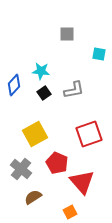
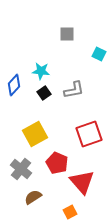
cyan square: rotated 16 degrees clockwise
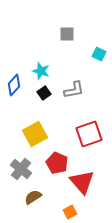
cyan star: rotated 12 degrees clockwise
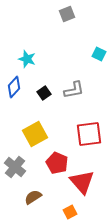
gray square: moved 20 px up; rotated 21 degrees counterclockwise
cyan star: moved 14 px left, 12 px up
blue diamond: moved 2 px down
red square: rotated 12 degrees clockwise
gray cross: moved 6 px left, 2 px up
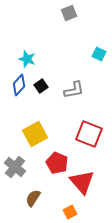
gray square: moved 2 px right, 1 px up
blue diamond: moved 5 px right, 2 px up
black square: moved 3 px left, 7 px up
red square: rotated 28 degrees clockwise
brown semicircle: moved 1 px down; rotated 24 degrees counterclockwise
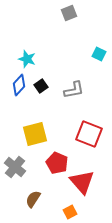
yellow square: rotated 15 degrees clockwise
brown semicircle: moved 1 px down
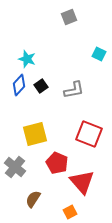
gray square: moved 4 px down
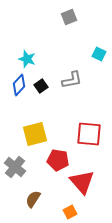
gray L-shape: moved 2 px left, 10 px up
red square: rotated 16 degrees counterclockwise
red pentagon: moved 1 px right, 3 px up; rotated 15 degrees counterclockwise
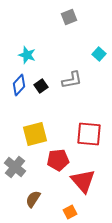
cyan square: rotated 16 degrees clockwise
cyan star: moved 4 px up
red pentagon: rotated 15 degrees counterclockwise
red triangle: moved 1 px right, 1 px up
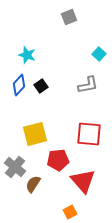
gray L-shape: moved 16 px right, 5 px down
brown semicircle: moved 15 px up
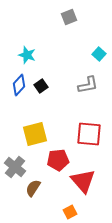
brown semicircle: moved 4 px down
